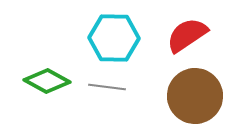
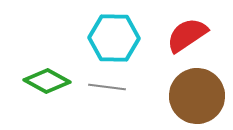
brown circle: moved 2 px right
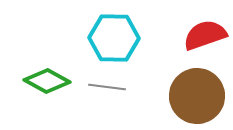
red semicircle: moved 18 px right; rotated 15 degrees clockwise
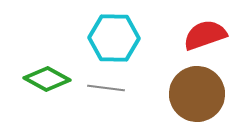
green diamond: moved 2 px up
gray line: moved 1 px left, 1 px down
brown circle: moved 2 px up
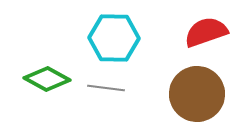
red semicircle: moved 1 px right, 3 px up
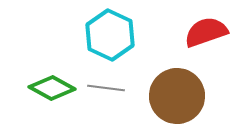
cyan hexagon: moved 4 px left, 3 px up; rotated 24 degrees clockwise
green diamond: moved 5 px right, 9 px down
brown circle: moved 20 px left, 2 px down
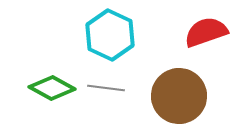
brown circle: moved 2 px right
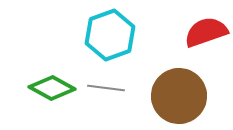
cyan hexagon: rotated 15 degrees clockwise
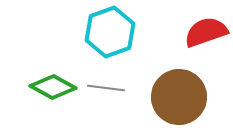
cyan hexagon: moved 3 px up
green diamond: moved 1 px right, 1 px up
brown circle: moved 1 px down
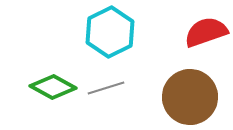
cyan hexagon: rotated 6 degrees counterclockwise
gray line: rotated 24 degrees counterclockwise
brown circle: moved 11 px right
